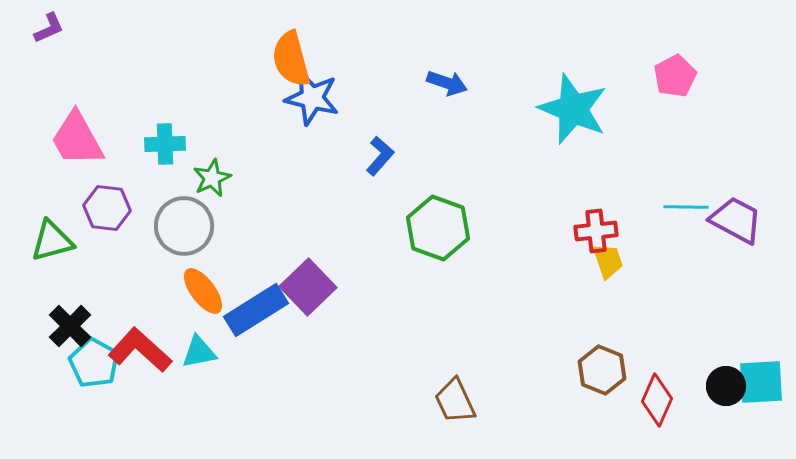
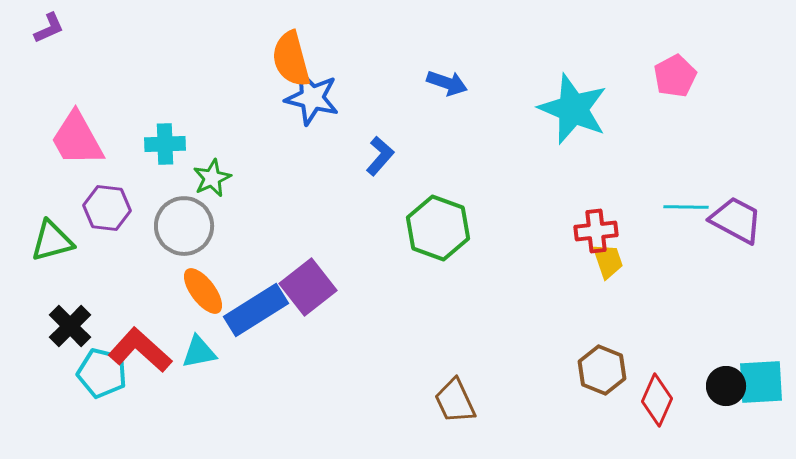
purple square: rotated 6 degrees clockwise
cyan pentagon: moved 8 px right, 10 px down; rotated 15 degrees counterclockwise
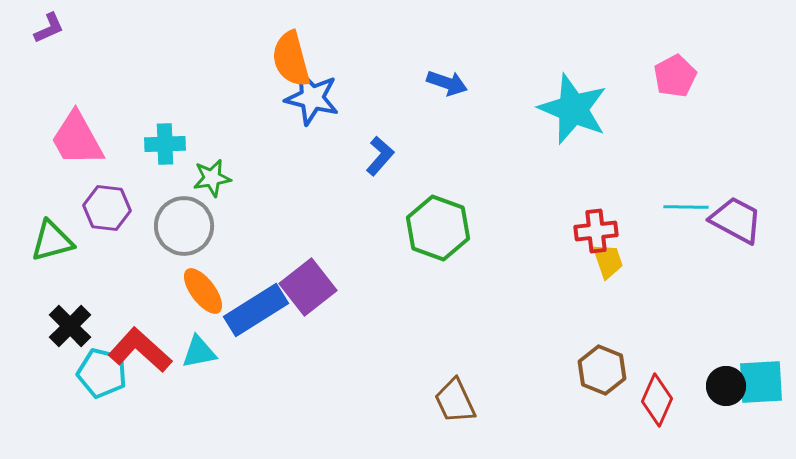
green star: rotated 15 degrees clockwise
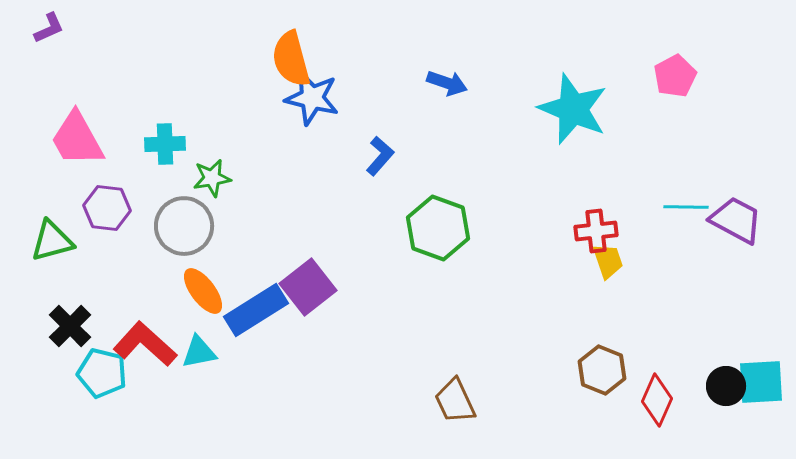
red L-shape: moved 5 px right, 6 px up
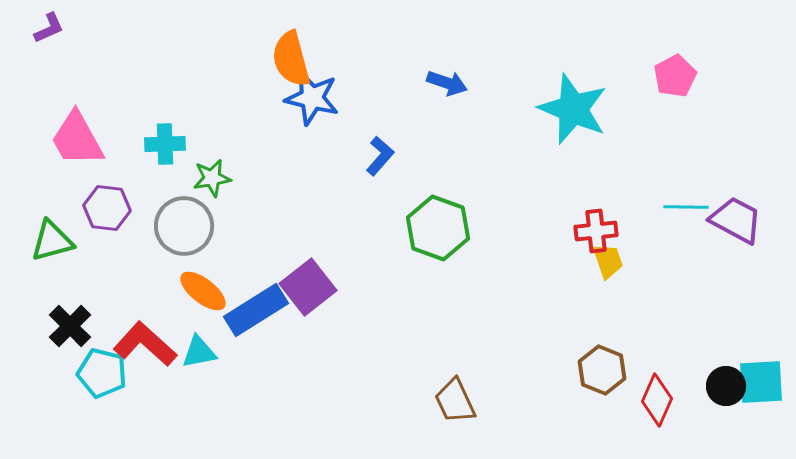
orange ellipse: rotated 15 degrees counterclockwise
